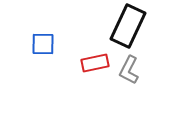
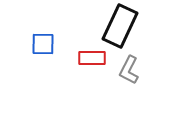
black rectangle: moved 8 px left
red rectangle: moved 3 px left, 5 px up; rotated 12 degrees clockwise
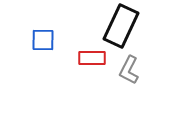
black rectangle: moved 1 px right
blue square: moved 4 px up
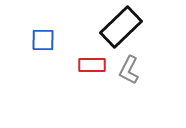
black rectangle: moved 1 px down; rotated 21 degrees clockwise
red rectangle: moved 7 px down
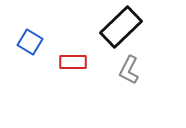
blue square: moved 13 px left, 2 px down; rotated 30 degrees clockwise
red rectangle: moved 19 px left, 3 px up
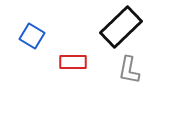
blue square: moved 2 px right, 6 px up
gray L-shape: rotated 16 degrees counterclockwise
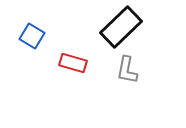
red rectangle: moved 1 px down; rotated 16 degrees clockwise
gray L-shape: moved 2 px left
